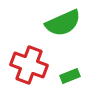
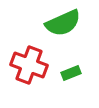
green rectangle: moved 1 px right, 3 px up
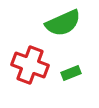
red cross: moved 1 px right
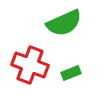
green semicircle: moved 1 px right
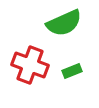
green rectangle: moved 1 px right, 2 px up
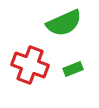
green rectangle: moved 1 px right, 2 px up
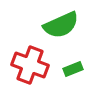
green semicircle: moved 3 px left, 2 px down
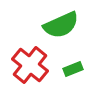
red cross: rotated 18 degrees clockwise
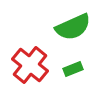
green semicircle: moved 12 px right, 2 px down
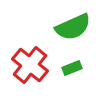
green rectangle: moved 1 px left, 1 px up
